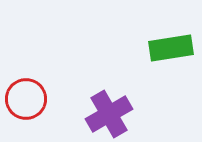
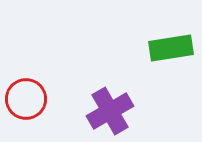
purple cross: moved 1 px right, 3 px up
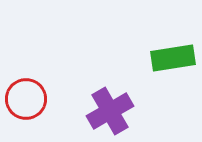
green rectangle: moved 2 px right, 10 px down
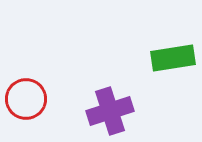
purple cross: rotated 12 degrees clockwise
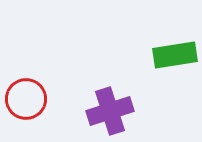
green rectangle: moved 2 px right, 3 px up
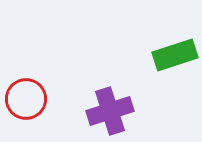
green rectangle: rotated 9 degrees counterclockwise
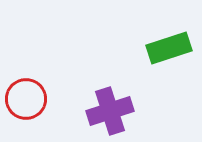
green rectangle: moved 6 px left, 7 px up
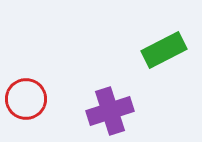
green rectangle: moved 5 px left, 2 px down; rotated 9 degrees counterclockwise
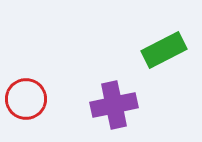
purple cross: moved 4 px right, 6 px up; rotated 6 degrees clockwise
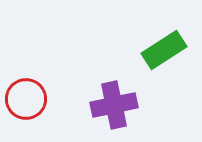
green rectangle: rotated 6 degrees counterclockwise
